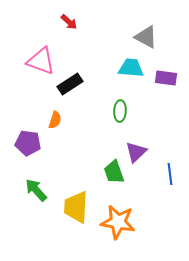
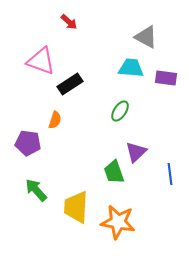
green ellipse: rotated 30 degrees clockwise
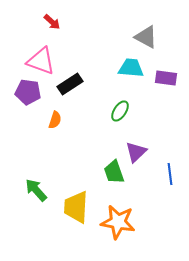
red arrow: moved 17 px left
purple pentagon: moved 51 px up
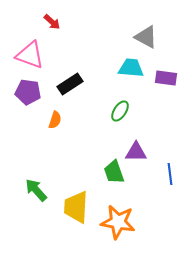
pink triangle: moved 11 px left, 6 px up
purple triangle: rotated 45 degrees clockwise
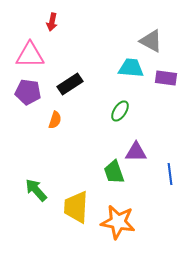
red arrow: rotated 60 degrees clockwise
gray triangle: moved 5 px right, 4 px down
pink triangle: rotated 20 degrees counterclockwise
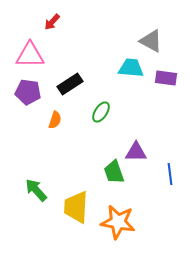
red arrow: rotated 30 degrees clockwise
green ellipse: moved 19 px left, 1 px down
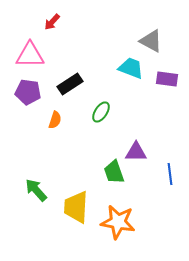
cyan trapezoid: rotated 16 degrees clockwise
purple rectangle: moved 1 px right, 1 px down
